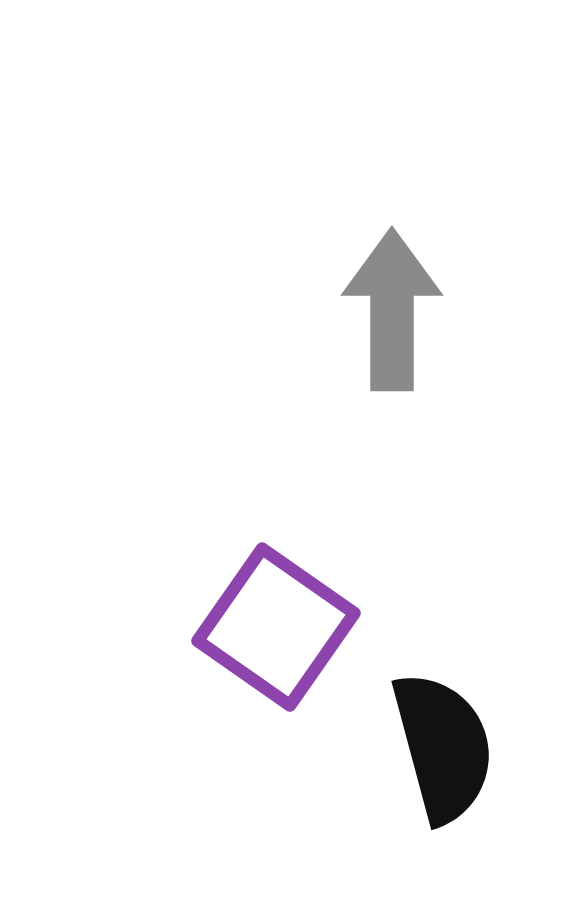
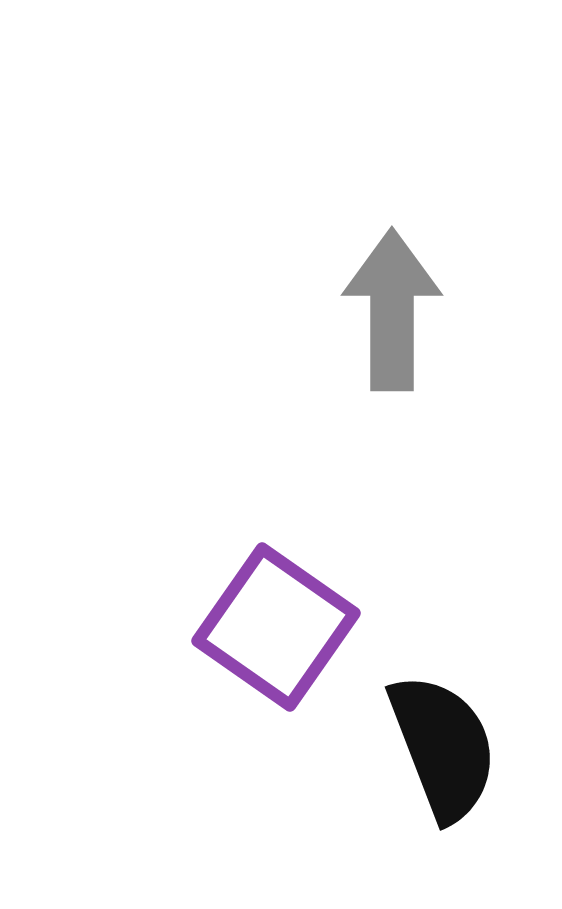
black semicircle: rotated 6 degrees counterclockwise
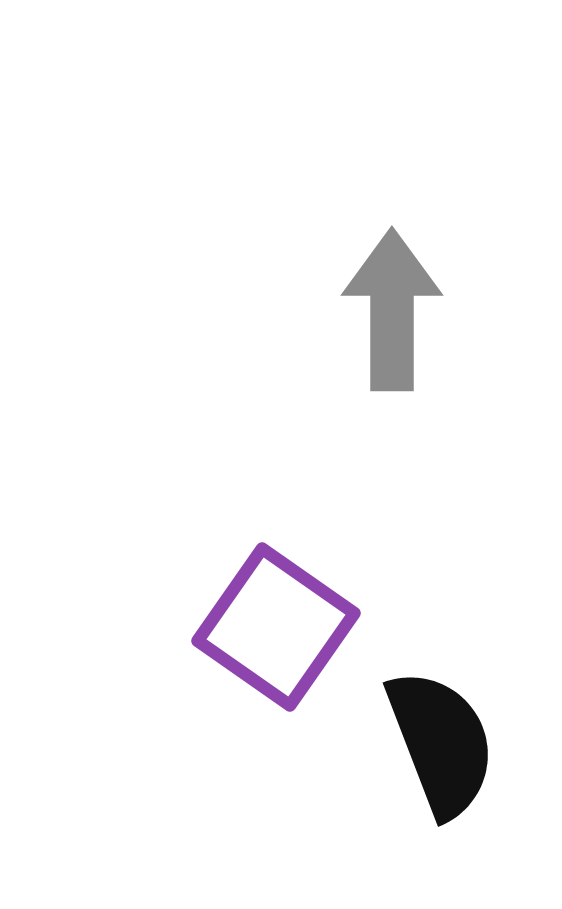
black semicircle: moved 2 px left, 4 px up
